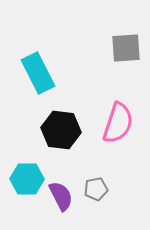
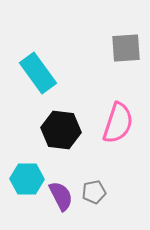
cyan rectangle: rotated 9 degrees counterclockwise
gray pentagon: moved 2 px left, 3 px down
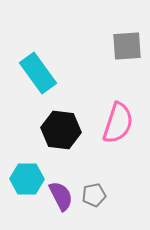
gray square: moved 1 px right, 2 px up
gray pentagon: moved 3 px down
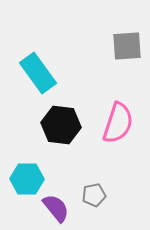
black hexagon: moved 5 px up
purple semicircle: moved 5 px left, 12 px down; rotated 12 degrees counterclockwise
